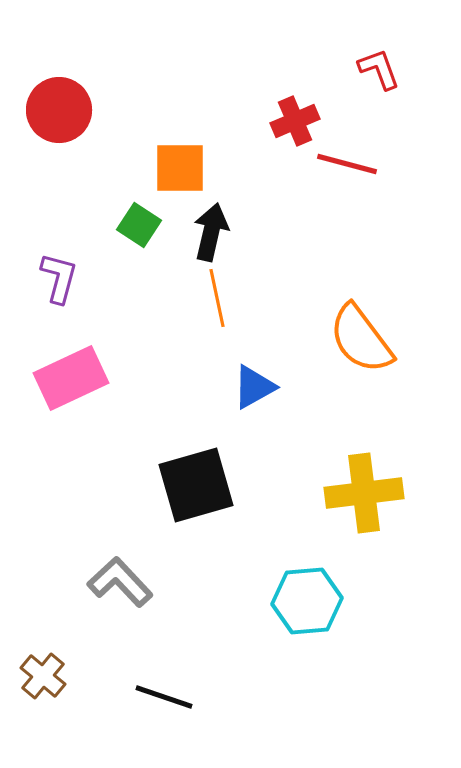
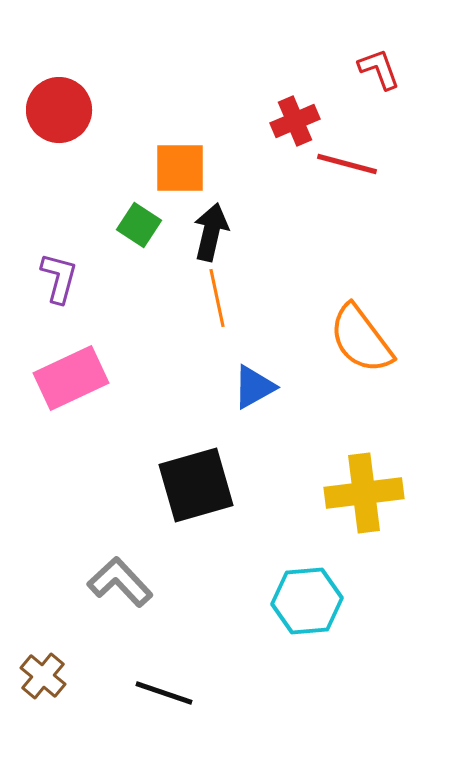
black line: moved 4 px up
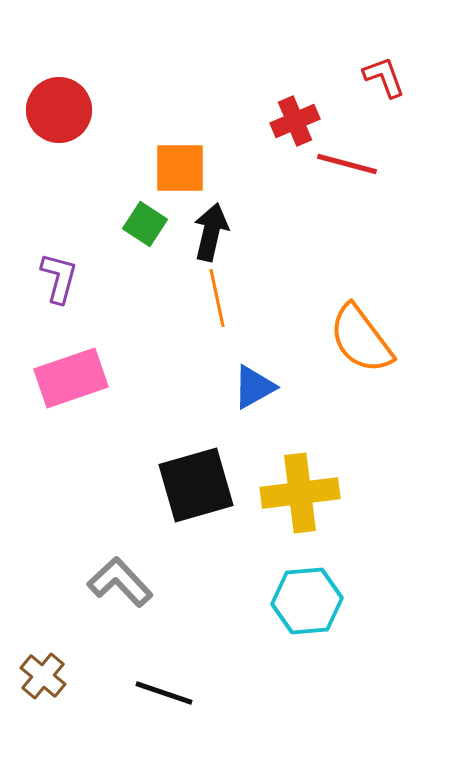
red L-shape: moved 5 px right, 8 px down
green square: moved 6 px right, 1 px up
pink rectangle: rotated 6 degrees clockwise
yellow cross: moved 64 px left
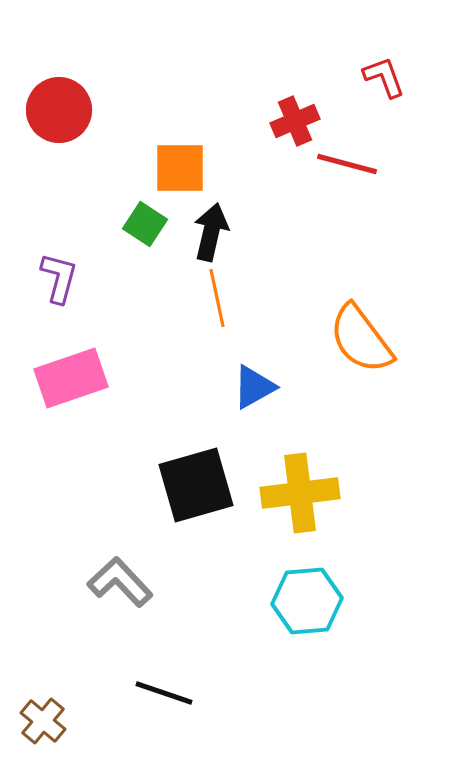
brown cross: moved 45 px down
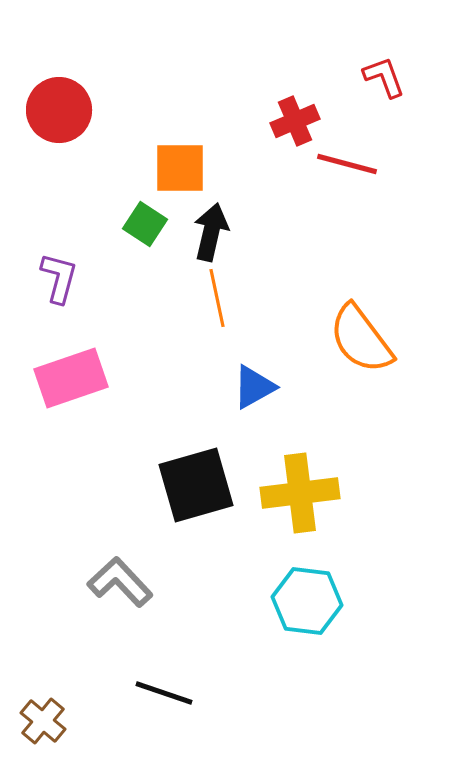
cyan hexagon: rotated 12 degrees clockwise
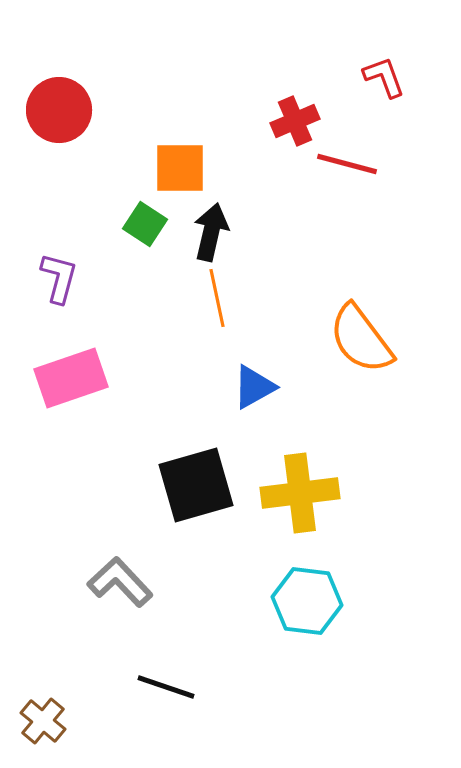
black line: moved 2 px right, 6 px up
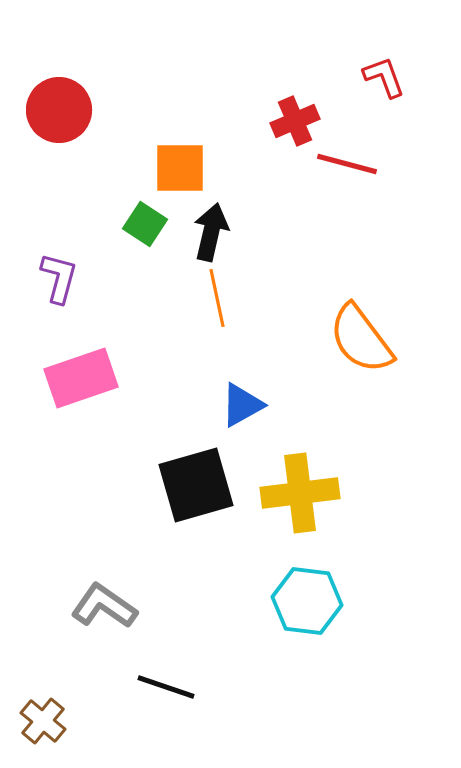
pink rectangle: moved 10 px right
blue triangle: moved 12 px left, 18 px down
gray L-shape: moved 16 px left, 24 px down; rotated 12 degrees counterclockwise
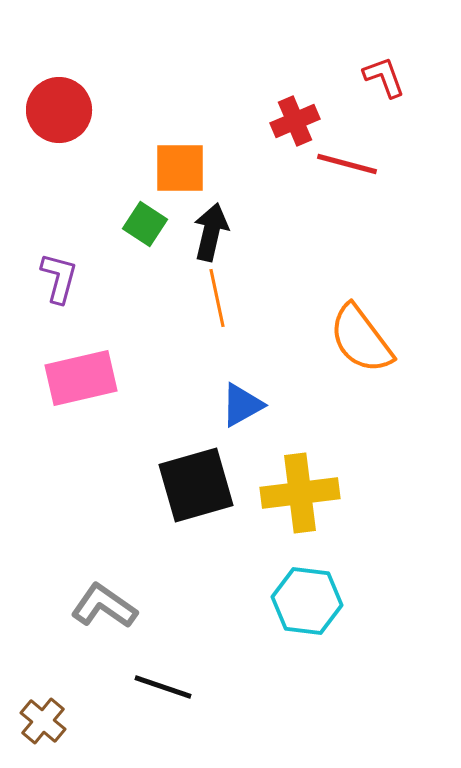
pink rectangle: rotated 6 degrees clockwise
black line: moved 3 px left
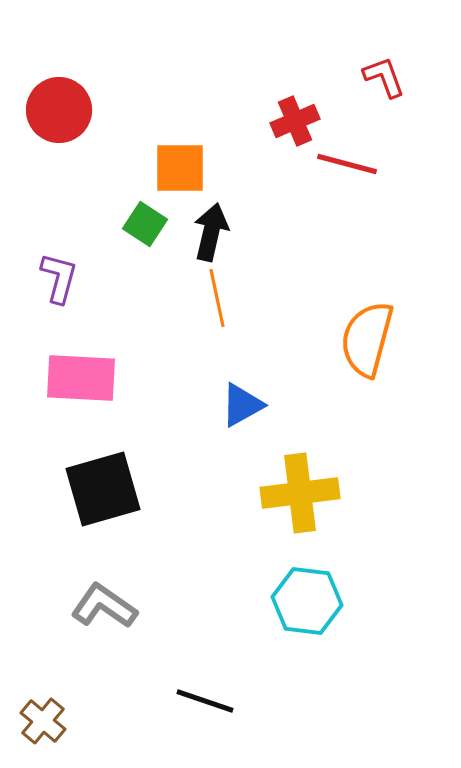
orange semicircle: moved 6 px right; rotated 52 degrees clockwise
pink rectangle: rotated 16 degrees clockwise
black square: moved 93 px left, 4 px down
black line: moved 42 px right, 14 px down
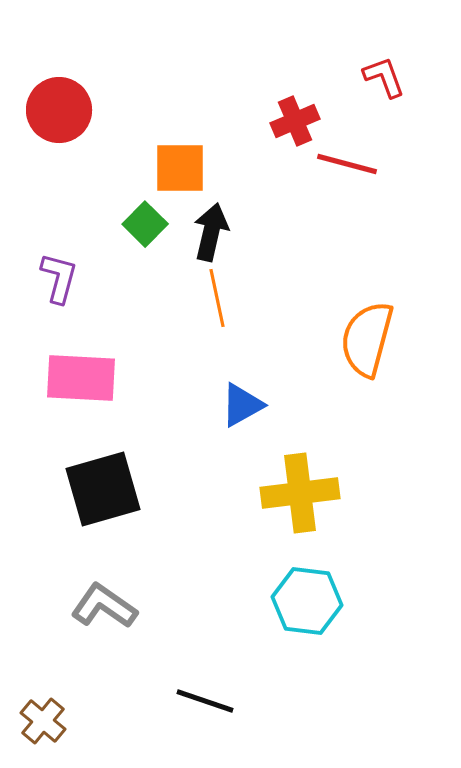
green square: rotated 12 degrees clockwise
